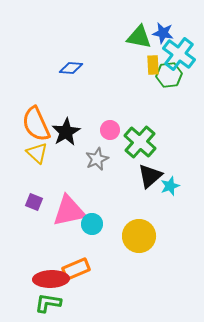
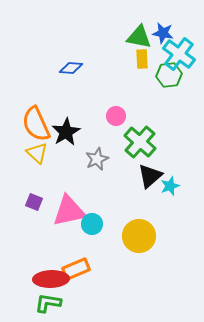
yellow rectangle: moved 11 px left, 6 px up
pink circle: moved 6 px right, 14 px up
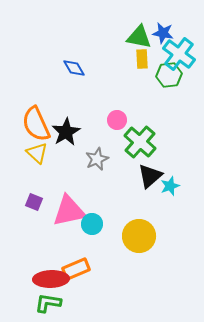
blue diamond: moved 3 px right; rotated 55 degrees clockwise
pink circle: moved 1 px right, 4 px down
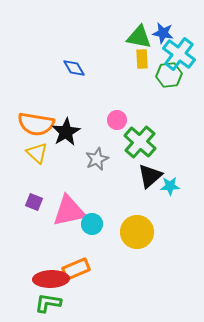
orange semicircle: rotated 57 degrees counterclockwise
cyan star: rotated 18 degrees clockwise
yellow circle: moved 2 px left, 4 px up
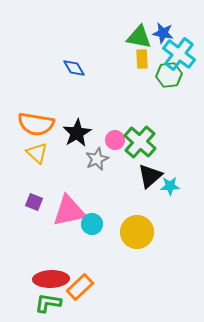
pink circle: moved 2 px left, 20 px down
black star: moved 11 px right, 1 px down
orange rectangle: moved 4 px right, 18 px down; rotated 20 degrees counterclockwise
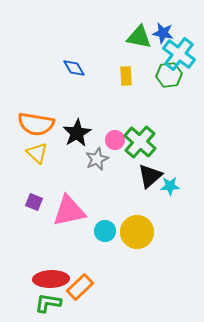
yellow rectangle: moved 16 px left, 17 px down
cyan circle: moved 13 px right, 7 px down
